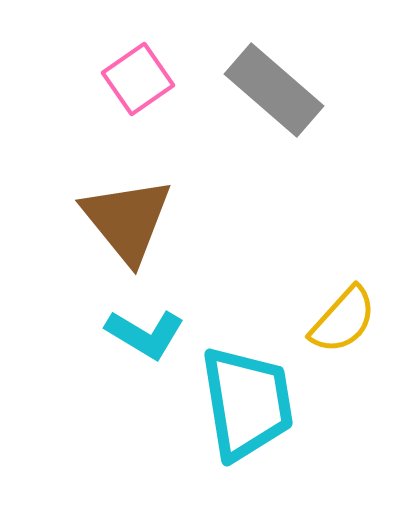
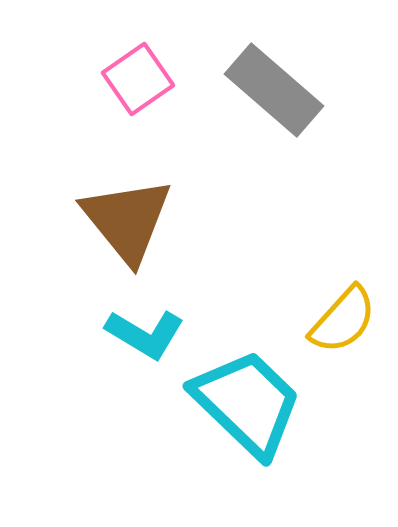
cyan trapezoid: rotated 37 degrees counterclockwise
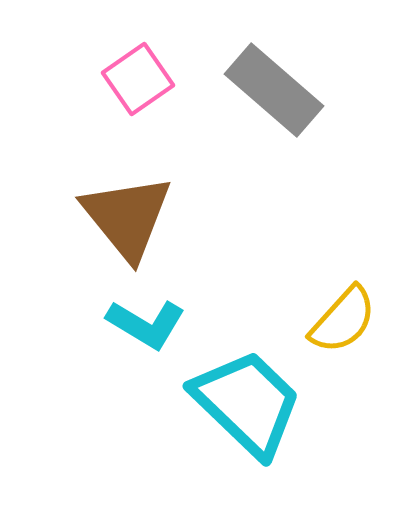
brown triangle: moved 3 px up
cyan L-shape: moved 1 px right, 10 px up
